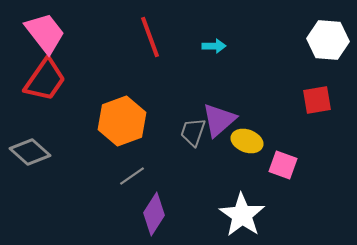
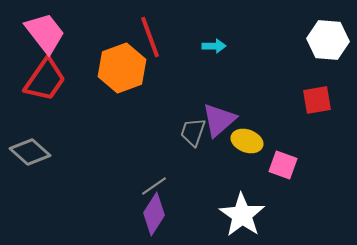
orange hexagon: moved 53 px up
gray line: moved 22 px right, 10 px down
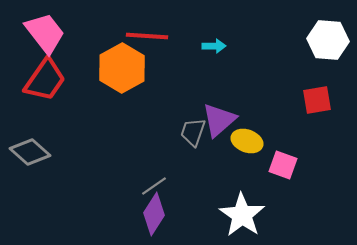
red line: moved 3 px left, 1 px up; rotated 66 degrees counterclockwise
orange hexagon: rotated 9 degrees counterclockwise
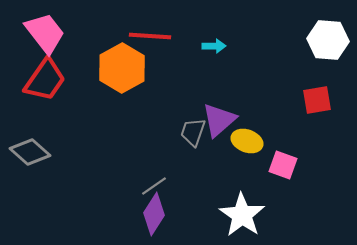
red line: moved 3 px right
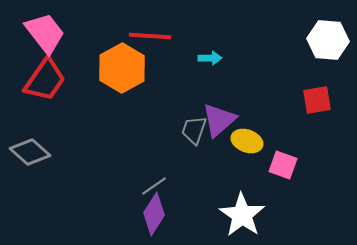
cyan arrow: moved 4 px left, 12 px down
gray trapezoid: moved 1 px right, 2 px up
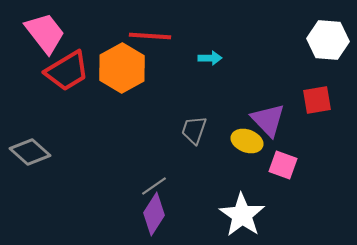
red trapezoid: moved 22 px right, 9 px up; rotated 24 degrees clockwise
purple triangle: moved 49 px right; rotated 33 degrees counterclockwise
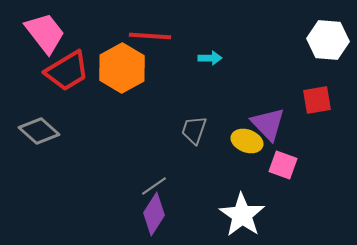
purple triangle: moved 4 px down
gray diamond: moved 9 px right, 21 px up
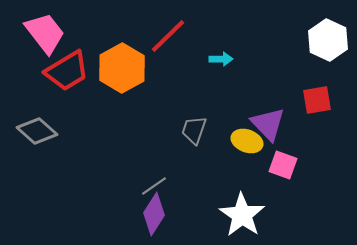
red line: moved 18 px right; rotated 48 degrees counterclockwise
white hexagon: rotated 21 degrees clockwise
cyan arrow: moved 11 px right, 1 px down
gray diamond: moved 2 px left
